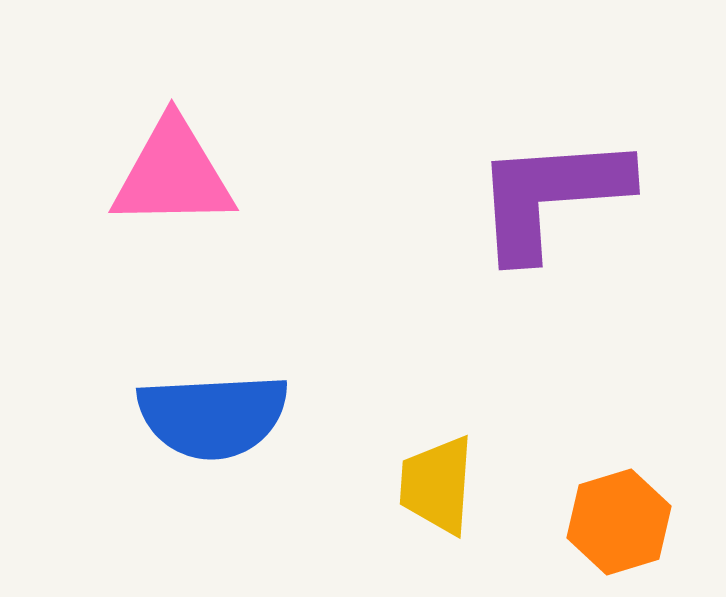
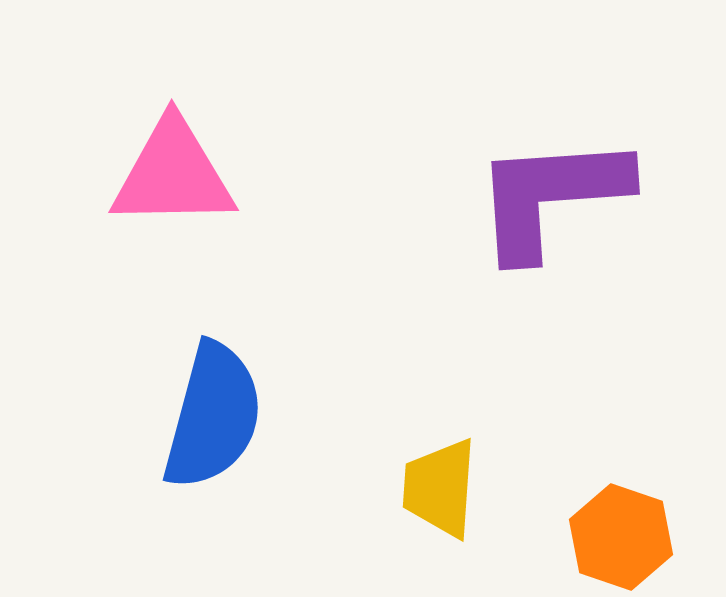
blue semicircle: rotated 72 degrees counterclockwise
yellow trapezoid: moved 3 px right, 3 px down
orange hexagon: moved 2 px right, 15 px down; rotated 24 degrees counterclockwise
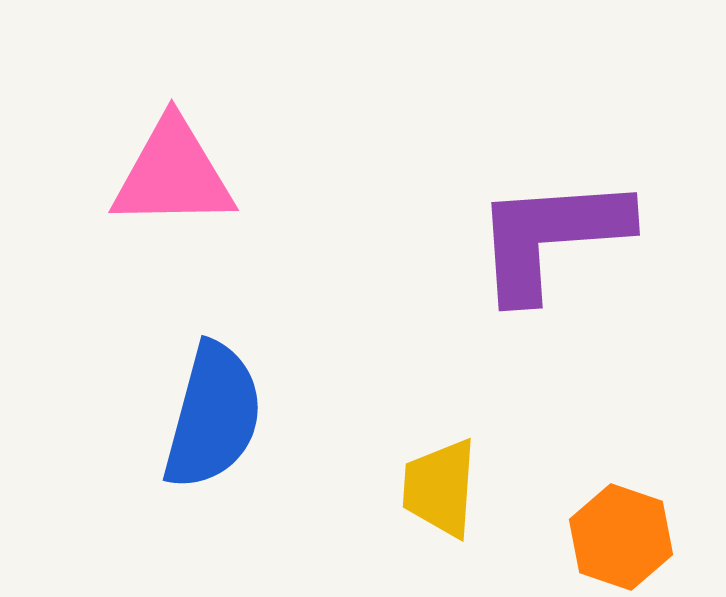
purple L-shape: moved 41 px down
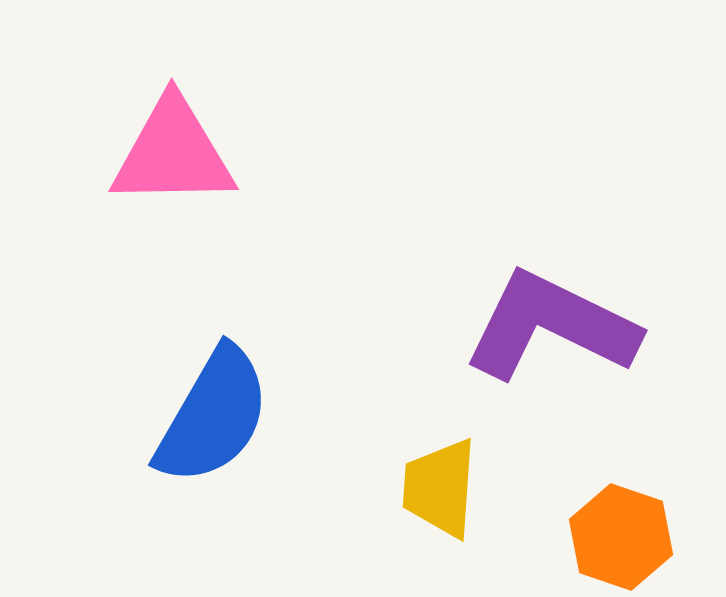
pink triangle: moved 21 px up
purple L-shape: moved 89 px down; rotated 30 degrees clockwise
blue semicircle: rotated 15 degrees clockwise
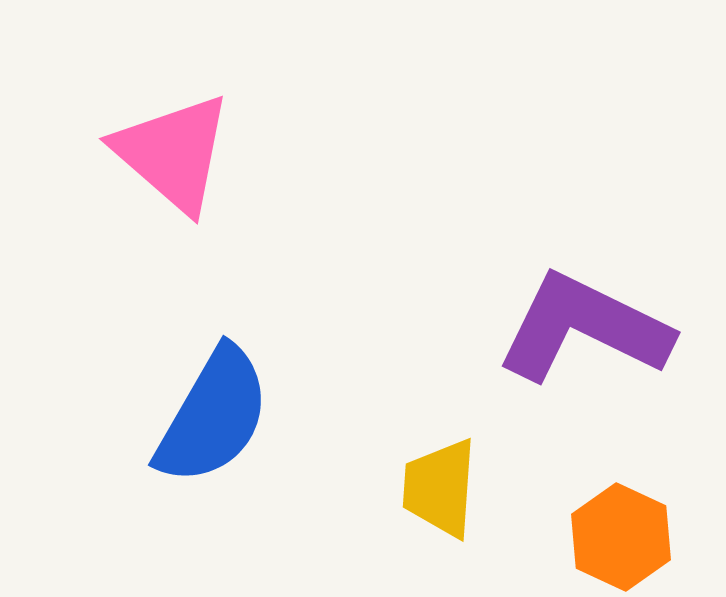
pink triangle: rotated 42 degrees clockwise
purple L-shape: moved 33 px right, 2 px down
orange hexagon: rotated 6 degrees clockwise
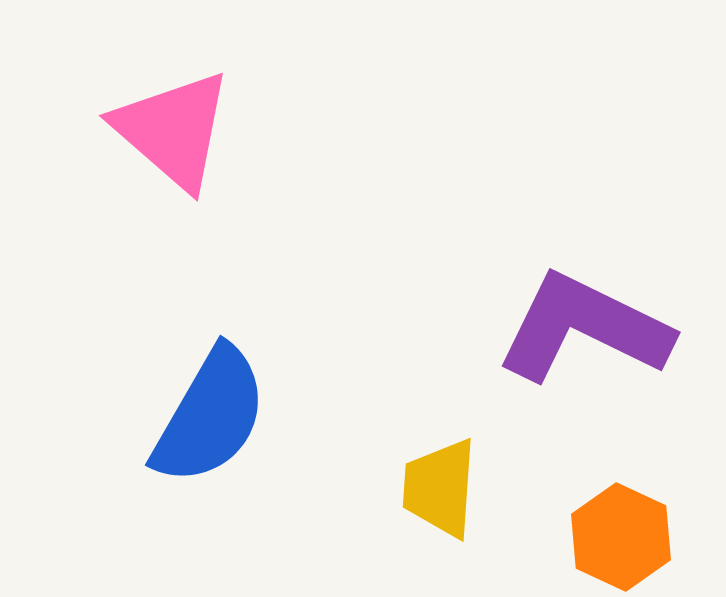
pink triangle: moved 23 px up
blue semicircle: moved 3 px left
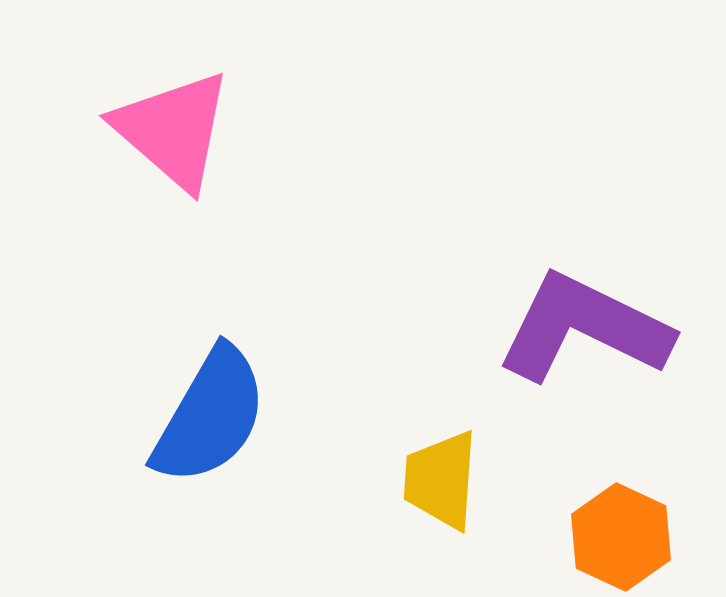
yellow trapezoid: moved 1 px right, 8 px up
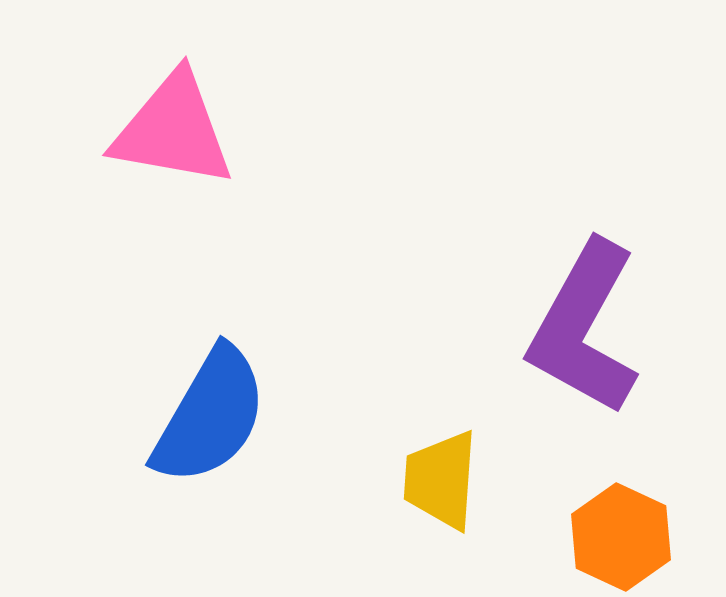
pink triangle: rotated 31 degrees counterclockwise
purple L-shape: rotated 87 degrees counterclockwise
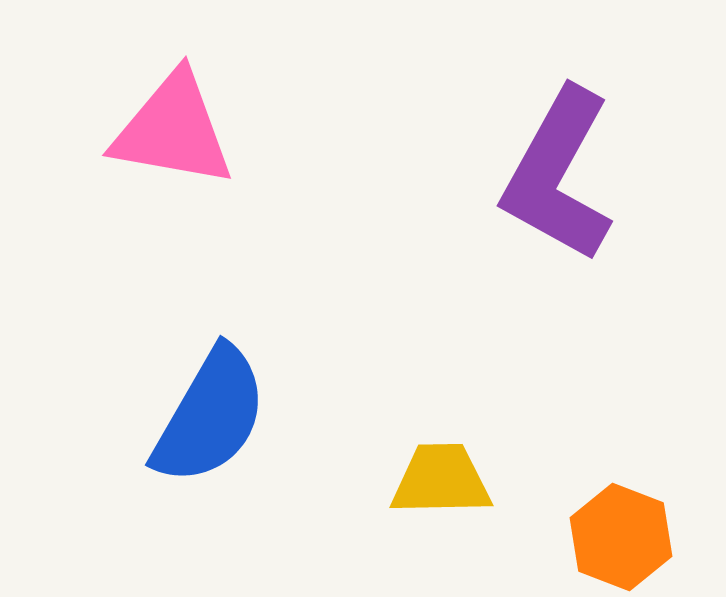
purple L-shape: moved 26 px left, 153 px up
yellow trapezoid: rotated 85 degrees clockwise
orange hexagon: rotated 4 degrees counterclockwise
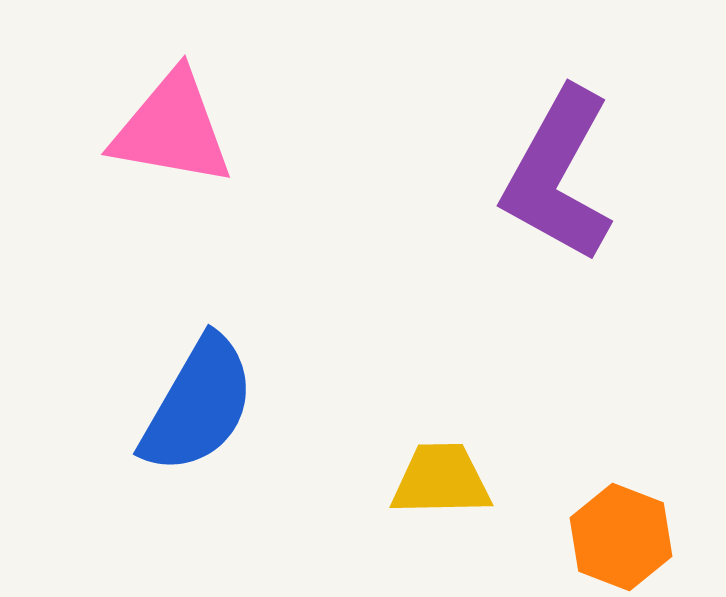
pink triangle: moved 1 px left, 1 px up
blue semicircle: moved 12 px left, 11 px up
